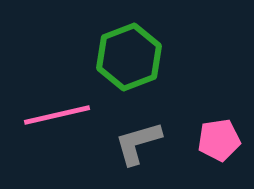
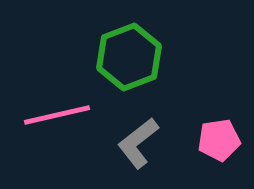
gray L-shape: rotated 22 degrees counterclockwise
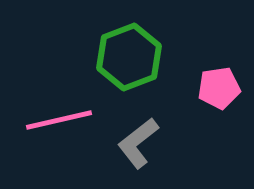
pink line: moved 2 px right, 5 px down
pink pentagon: moved 52 px up
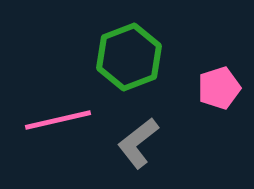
pink pentagon: rotated 9 degrees counterclockwise
pink line: moved 1 px left
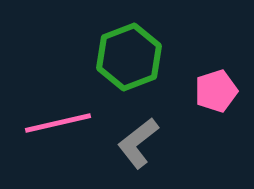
pink pentagon: moved 3 px left, 3 px down
pink line: moved 3 px down
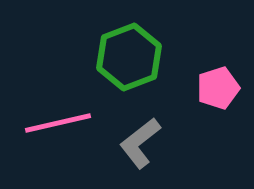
pink pentagon: moved 2 px right, 3 px up
gray L-shape: moved 2 px right
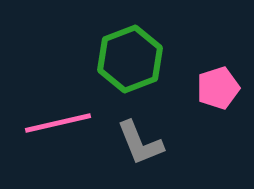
green hexagon: moved 1 px right, 2 px down
gray L-shape: rotated 74 degrees counterclockwise
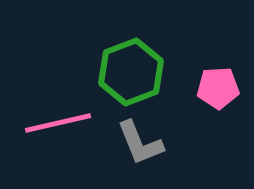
green hexagon: moved 1 px right, 13 px down
pink pentagon: rotated 15 degrees clockwise
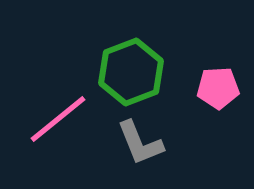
pink line: moved 4 px up; rotated 26 degrees counterclockwise
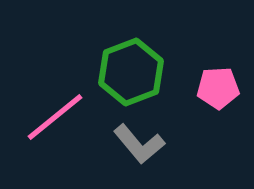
pink line: moved 3 px left, 2 px up
gray L-shape: moved 1 px left, 1 px down; rotated 18 degrees counterclockwise
